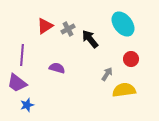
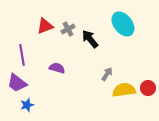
red triangle: rotated 12 degrees clockwise
purple line: rotated 15 degrees counterclockwise
red circle: moved 17 px right, 29 px down
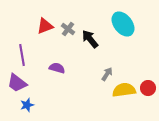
gray cross: rotated 24 degrees counterclockwise
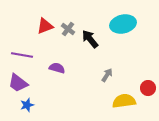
cyan ellipse: rotated 65 degrees counterclockwise
purple line: rotated 70 degrees counterclockwise
gray arrow: moved 1 px down
purple trapezoid: moved 1 px right
yellow semicircle: moved 11 px down
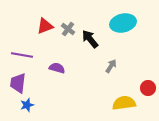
cyan ellipse: moved 1 px up
gray arrow: moved 4 px right, 9 px up
purple trapezoid: rotated 60 degrees clockwise
yellow semicircle: moved 2 px down
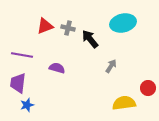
gray cross: moved 1 px up; rotated 24 degrees counterclockwise
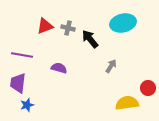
purple semicircle: moved 2 px right
yellow semicircle: moved 3 px right
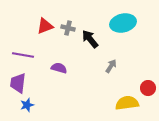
purple line: moved 1 px right
